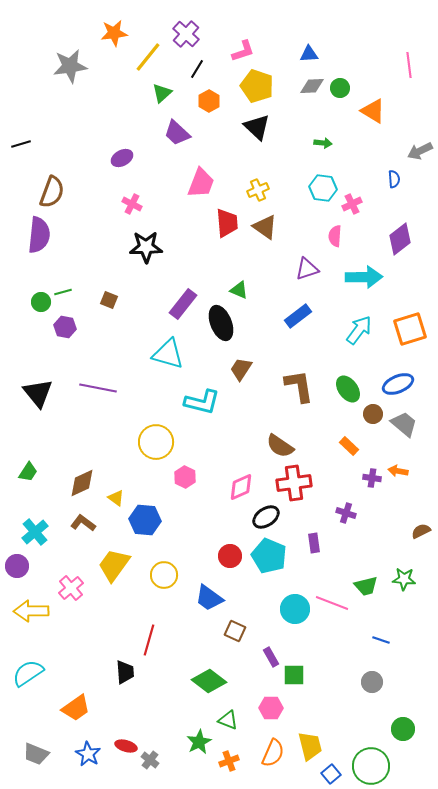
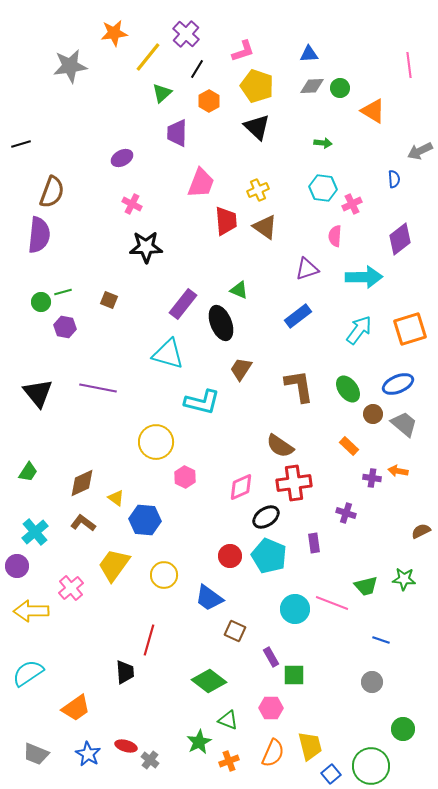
purple trapezoid at (177, 133): rotated 48 degrees clockwise
red trapezoid at (227, 223): moved 1 px left, 2 px up
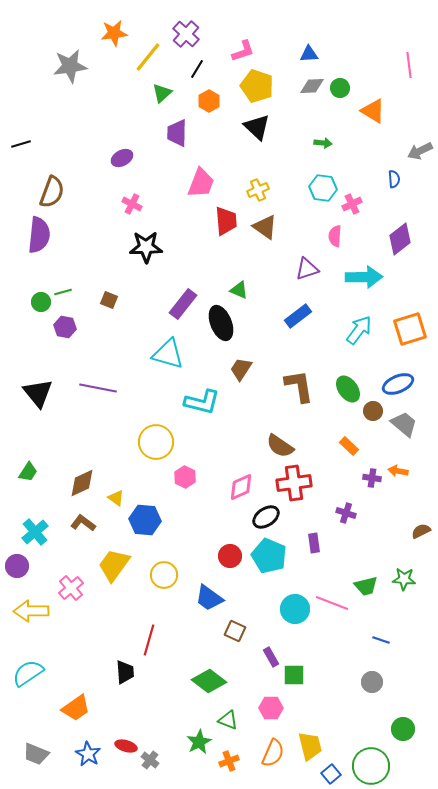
brown circle at (373, 414): moved 3 px up
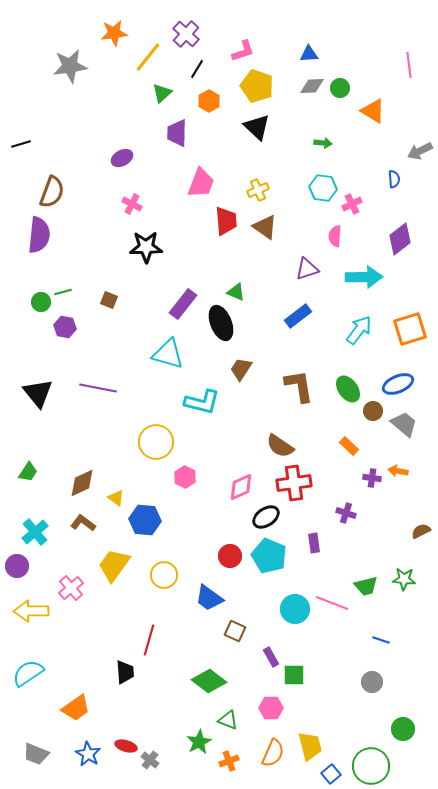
green triangle at (239, 290): moved 3 px left, 2 px down
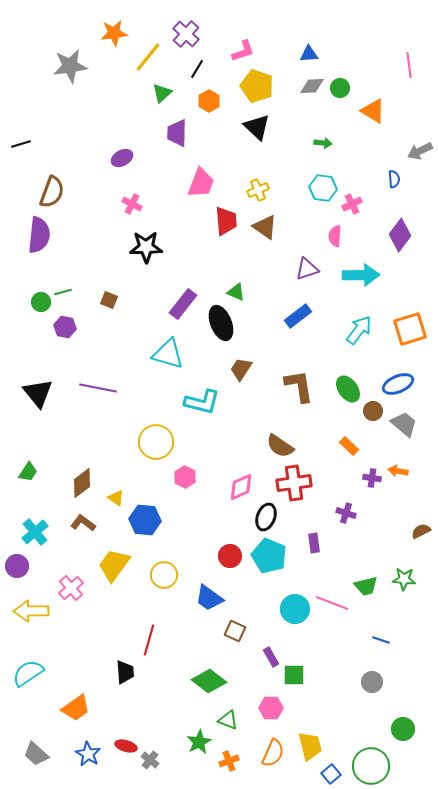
purple diamond at (400, 239): moved 4 px up; rotated 16 degrees counterclockwise
cyan arrow at (364, 277): moved 3 px left, 2 px up
brown diamond at (82, 483): rotated 12 degrees counterclockwise
black ellipse at (266, 517): rotated 36 degrees counterclockwise
gray trapezoid at (36, 754): rotated 20 degrees clockwise
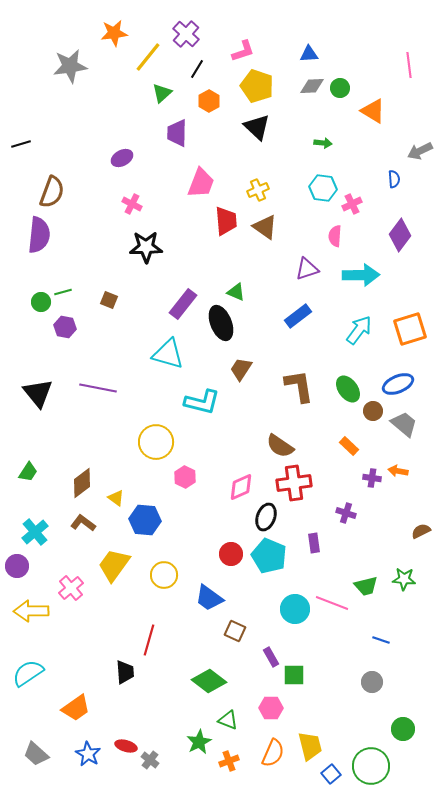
red circle at (230, 556): moved 1 px right, 2 px up
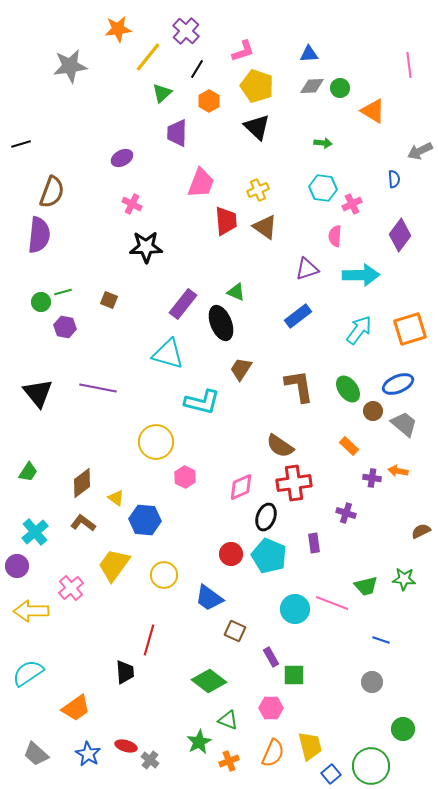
orange star at (114, 33): moved 4 px right, 4 px up
purple cross at (186, 34): moved 3 px up
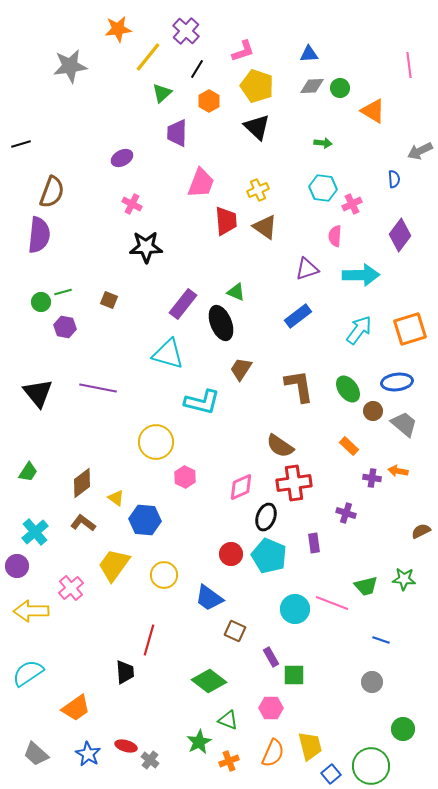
blue ellipse at (398, 384): moved 1 px left, 2 px up; rotated 16 degrees clockwise
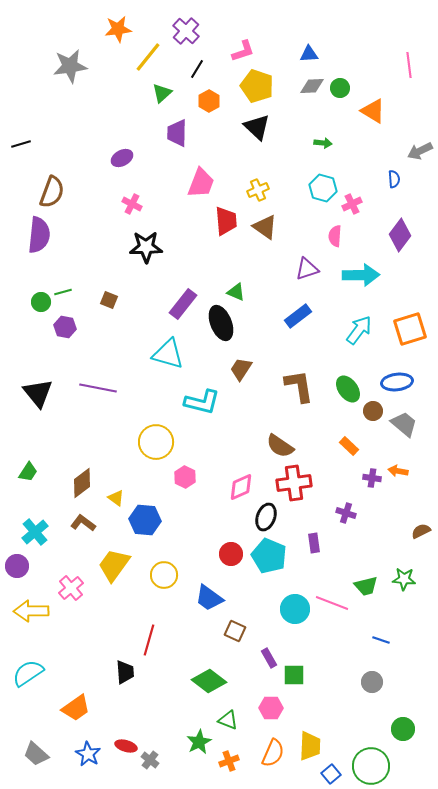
cyan hexagon at (323, 188): rotated 8 degrees clockwise
purple rectangle at (271, 657): moved 2 px left, 1 px down
yellow trapezoid at (310, 746): rotated 16 degrees clockwise
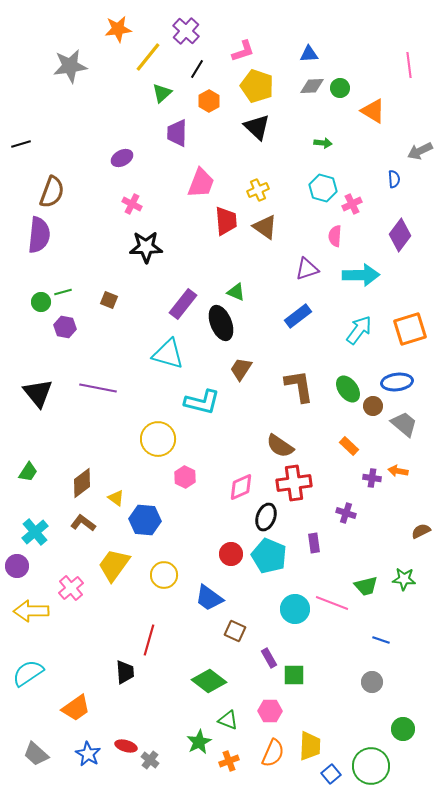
brown circle at (373, 411): moved 5 px up
yellow circle at (156, 442): moved 2 px right, 3 px up
pink hexagon at (271, 708): moved 1 px left, 3 px down
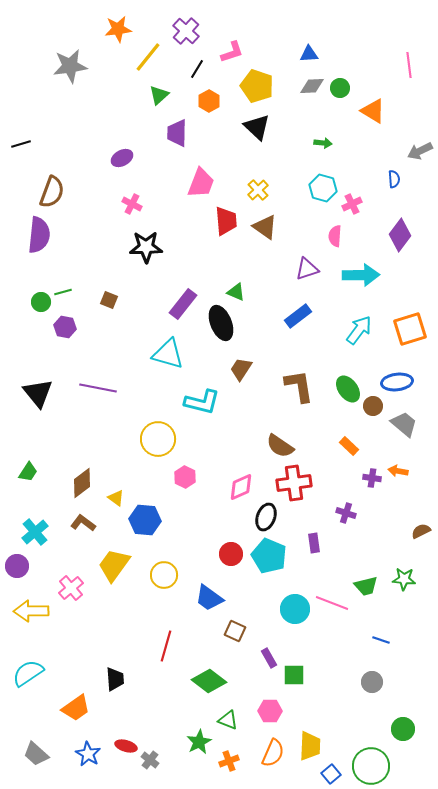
pink L-shape at (243, 51): moved 11 px left, 1 px down
green triangle at (162, 93): moved 3 px left, 2 px down
yellow cross at (258, 190): rotated 20 degrees counterclockwise
red line at (149, 640): moved 17 px right, 6 px down
black trapezoid at (125, 672): moved 10 px left, 7 px down
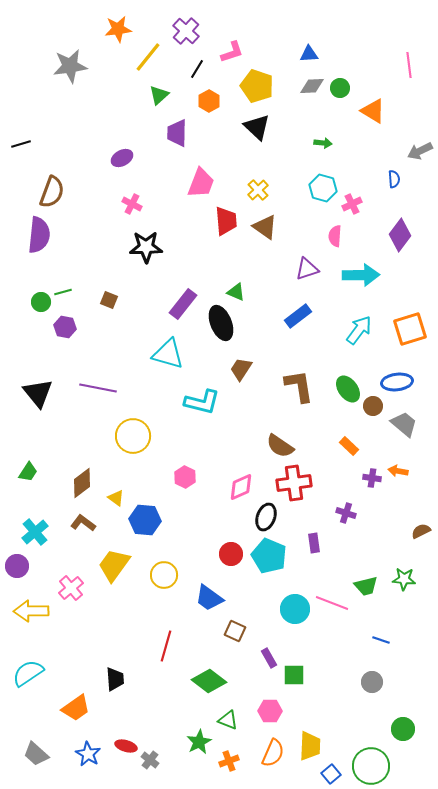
yellow circle at (158, 439): moved 25 px left, 3 px up
